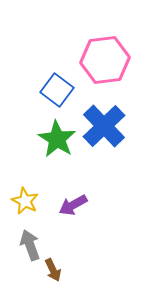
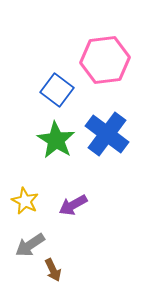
blue cross: moved 3 px right, 8 px down; rotated 9 degrees counterclockwise
green star: moved 1 px left, 1 px down
gray arrow: rotated 104 degrees counterclockwise
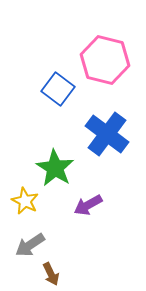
pink hexagon: rotated 21 degrees clockwise
blue square: moved 1 px right, 1 px up
green star: moved 1 px left, 28 px down
purple arrow: moved 15 px right
brown arrow: moved 2 px left, 4 px down
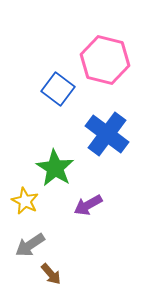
brown arrow: rotated 15 degrees counterclockwise
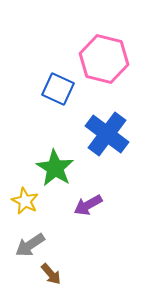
pink hexagon: moved 1 px left, 1 px up
blue square: rotated 12 degrees counterclockwise
